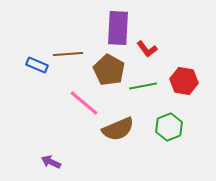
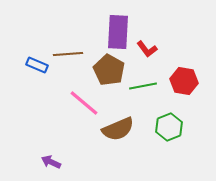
purple rectangle: moved 4 px down
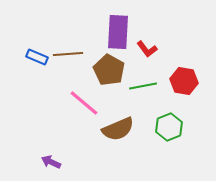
blue rectangle: moved 8 px up
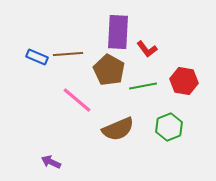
pink line: moved 7 px left, 3 px up
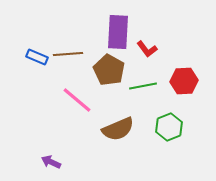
red hexagon: rotated 12 degrees counterclockwise
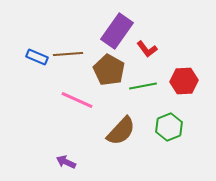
purple rectangle: moved 1 px left, 1 px up; rotated 32 degrees clockwise
pink line: rotated 16 degrees counterclockwise
brown semicircle: moved 3 px right, 2 px down; rotated 24 degrees counterclockwise
purple arrow: moved 15 px right
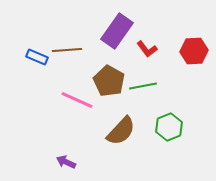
brown line: moved 1 px left, 4 px up
brown pentagon: moved 11 px down
red hexagon: moved 10 px right, 30 px up
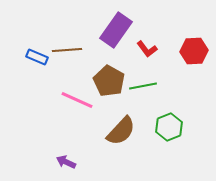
purple rectangle: moved 1 px left, 1 px up
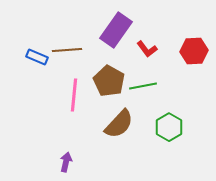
pink line: moved 3 px left, 5 px up; rotated 72 degrees clockwise
green hexagon: rotated 8 degrees counterclockwise
brown semicircle: moved 2 px left, 7 px up
purple arrow: rotated 78 degrees clockwise
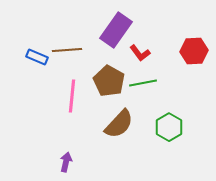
red L-shape: moved 7 px left, 4 px down
green line: moved 3 px up
pink line: moved 2 px left, 1 px down
